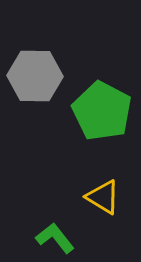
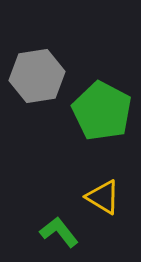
gray hexagon: moved 2 px right; rotated 10 degrees counterclockwise
green L-shape: moved 4 px right, 6 px up
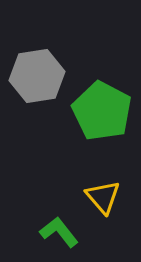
yellow triangle: rotated 18 degrees clockwise
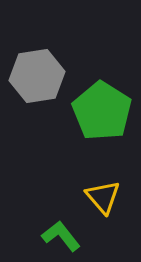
green pentagon: rotated 4 degrees clockwise
green L-shape: moved 2 px right, 4 px down
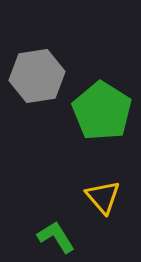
green L-shape: moved 5 px left, 1 px down; rotated 6 degrees clockwise
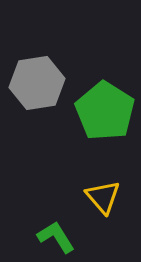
gray hexagon: moved 7 px down
green pentagon: moved 3 px right
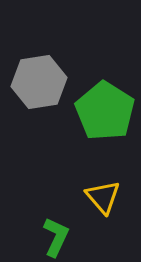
gray hexagon: moved 2 px right, 1 px up
green L-shape: rotated 57 degrees clockwise
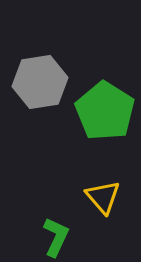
gray hexagon: moved 1 px right
